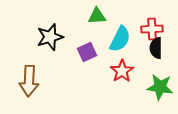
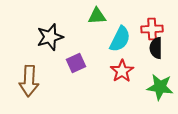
purple square: moved 11 px left, 11 px down
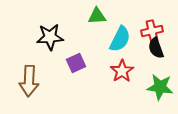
red cross: moved 2 px down; rotated 10 degrees counterclockwise
black star: rotated 12 degrees clockwise
black semicircle: rotated 20 degrees counterclockwise
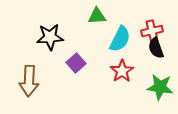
purple square: rotated 18 degrees counterclockwise
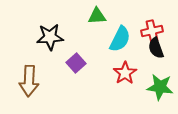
red star: moved 3 px right, 2 px down
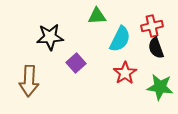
red cross: moved 5 px up
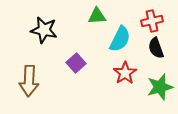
red cross: moved 5 px up
black star: moved 6 px left, 7 px up; rotated 16 degrees clockwise
green star: rotated 24 degrees counterclockwise
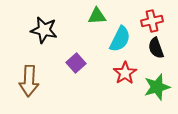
green star: moved 3 px left
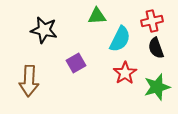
purple square: rotated 12 degrees clockwise
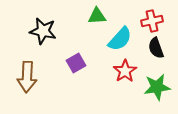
black star: moved 1 px left, 1 px down
cyan semicircle: rotated 16 degrees clockwise
red star: moved 2 px up
brown arrow: moved 2 px left, 4 px up
green star: rotated 8 degrees clockwise
